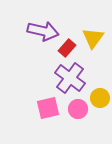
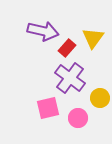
pink circle: moved 9 px down
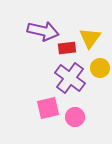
yellow triangle: moved 3 px left
red rectangle: rotated 42 degrees clockwise
yellow circle: moved 30 px up
pink circle: moved 3 px left, 1 px up
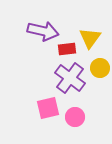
red rectangle: moved 1 px down
